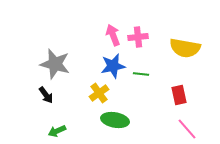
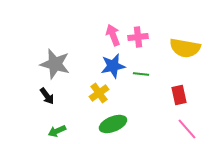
black arrow: moved 1 px right, 1 px down
green ellipse: moved 2 px left, 4 px down; rotated 32 degrees counterclockwise
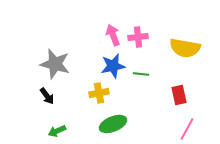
yellow cross: rotated 24 degrees clockwise
pink line: rotated 70 degrees clockwise
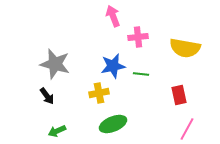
pink arrow: moved 19 px up
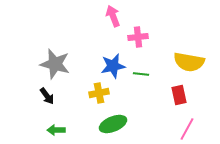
yellow semicircle: moved 4 px right, 14 px down
green arrow: moved 1 px left, 1 px up; rotated 24 degrees clockwise
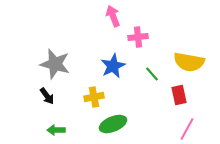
blue star: rotated 15 degrees counterclockwise
green line: moved 11 px right; rotated 42 degrees clockwise
yellow cross: moved 5 px left, 4 px down
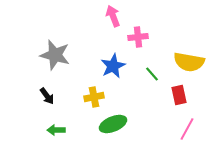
gray star: moved 9 px up
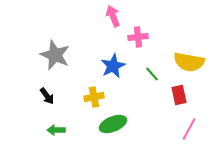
gray star: rotated 8 degrees clockwise
pink line: moved 2 px right
